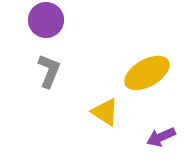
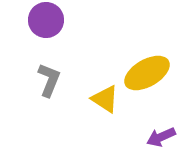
gray L-shape: moved 9 px down
yellow triangle: moved 13 px up
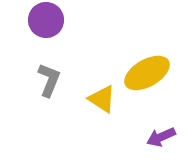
yellow triangle: moved 3 px left
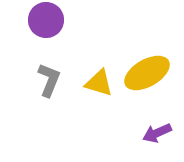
yellow triangle: moved 3 px left, 16 px up; rotated 16 degrees counterclockwise
purple arrow: moved 4 px left, 4 px up
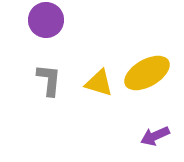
gray L-shape: rotated 16 degrees counterclockwise
purple arrow: moved 2 px left, 3 px down
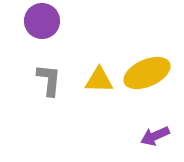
purple circle: moved 4 px left, 1 px down
yellow ellipse: rotated 6 degrees clockwise
yellow triangle: moved 3 px up; rotated 16 degrees counterclockwise
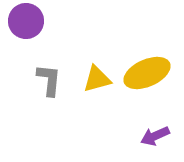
purple circle: moved 16 px left
yellow triangle: moved 2 px left, 1 px up; rotated 16 degrees counterclockwise
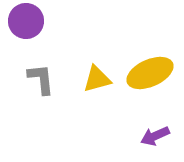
yellow ellipse: moved 3 px right
gray L-shape: moved 8 px left, 1 px up; rotated 12 degrees counterclockwise
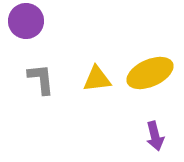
yellow triangle: rotated 8 degrees clockwise
purple arrow: rotated 80 degrees counterclockwise
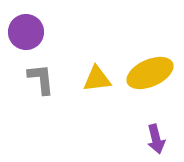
purple circle: moved 11 px down
purple arrow: moved 1 px right, 3 px down
